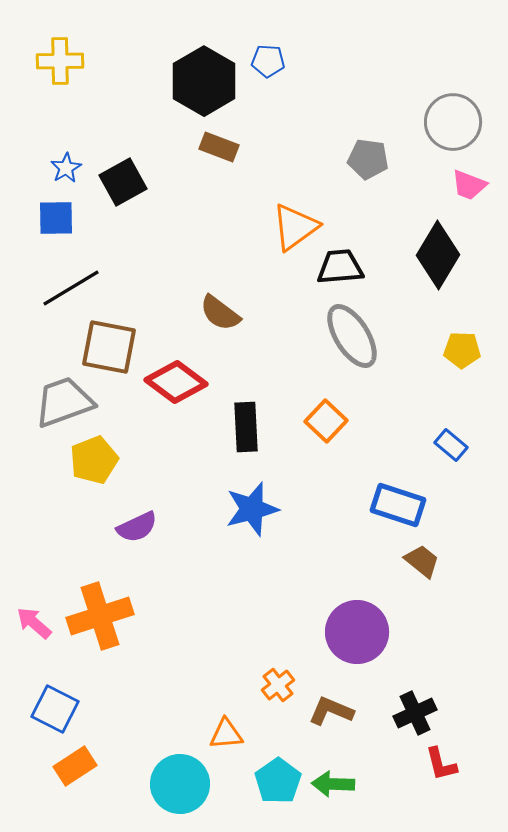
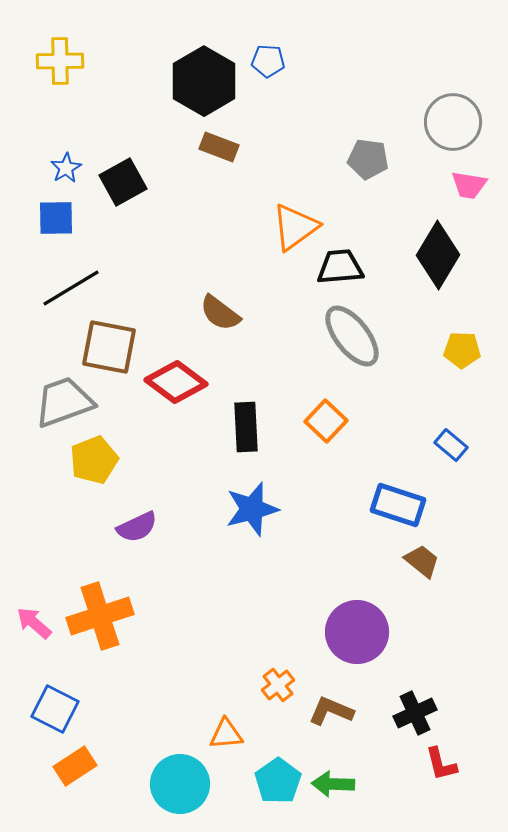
pink trapezoid at (469, 185): rotated 12 degrees counterclockwise
gray ellipse at (352, 336): rotated 6 degrees counterclockwise
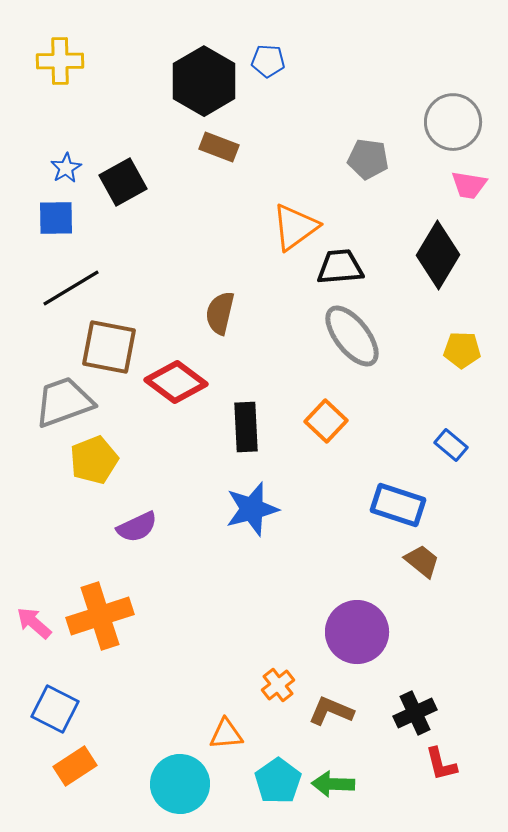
brown semicircle at (220, 313): rotated 66 degrees clockwise
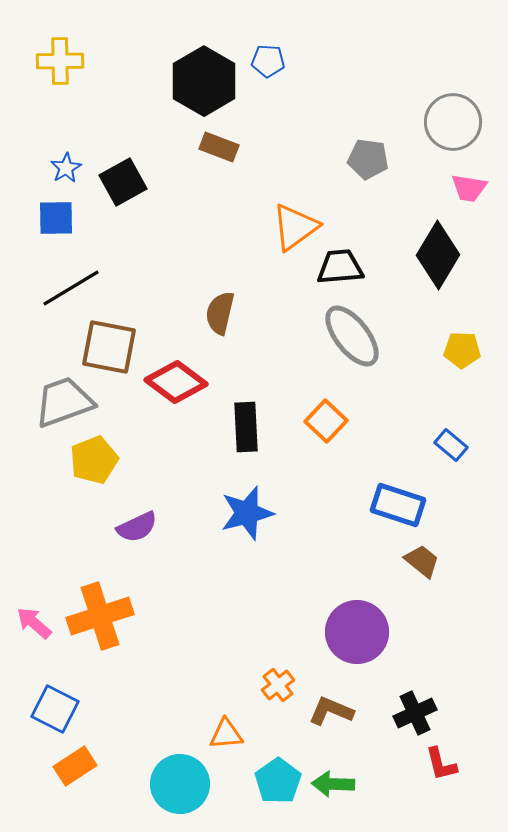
pink trapezoid at (469, 185): moved 3 px down
blue star at (252, 509): moved 5 px left, 4 px down
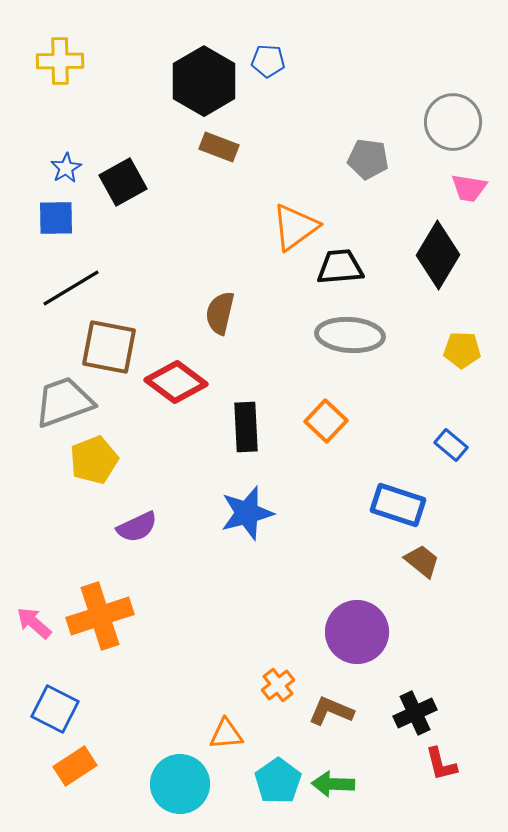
gray ellipse at (352, 336): moved 2 px left, 1 px up; rotated 48 degrees counterclockwise
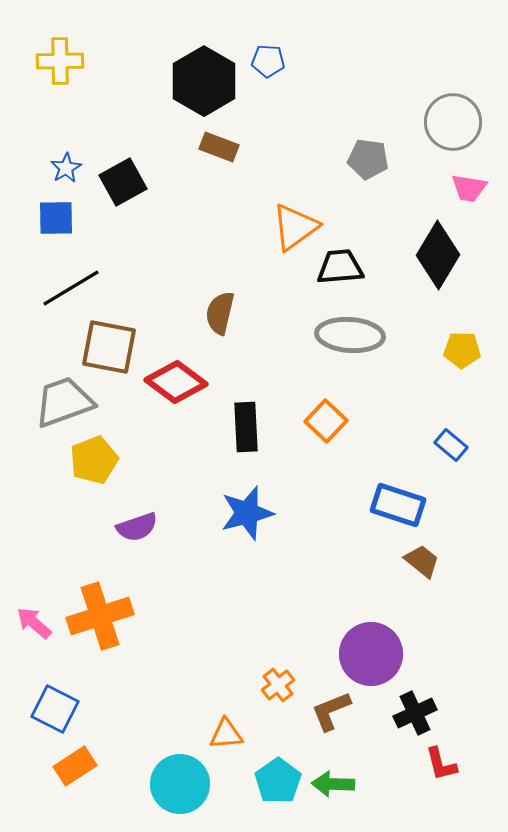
purple semicircle at (137, 527): rotated 6 degrees clockwise
purple circle at (357, 632): moved 14 px right, 22 px down
brown L-shape at (331, 711): rotated 45 degrees counterclockwise
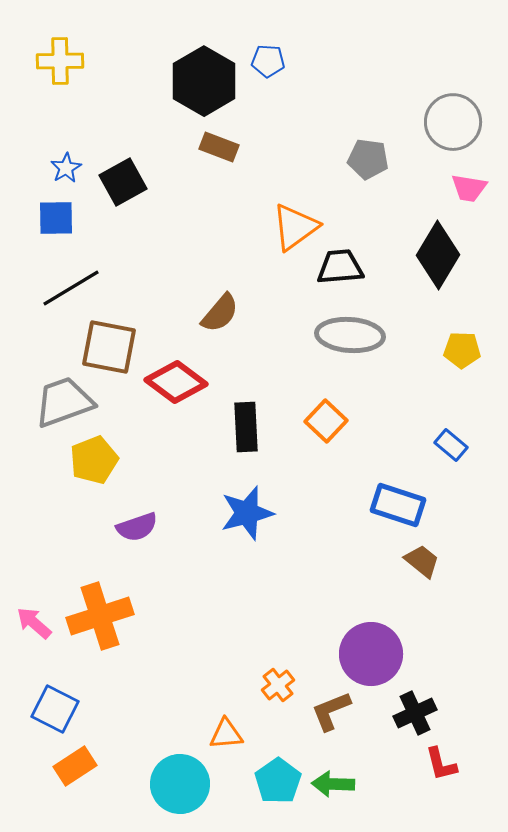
brown semicircle at (220, 313): rotated 153 degrees counterclockwise
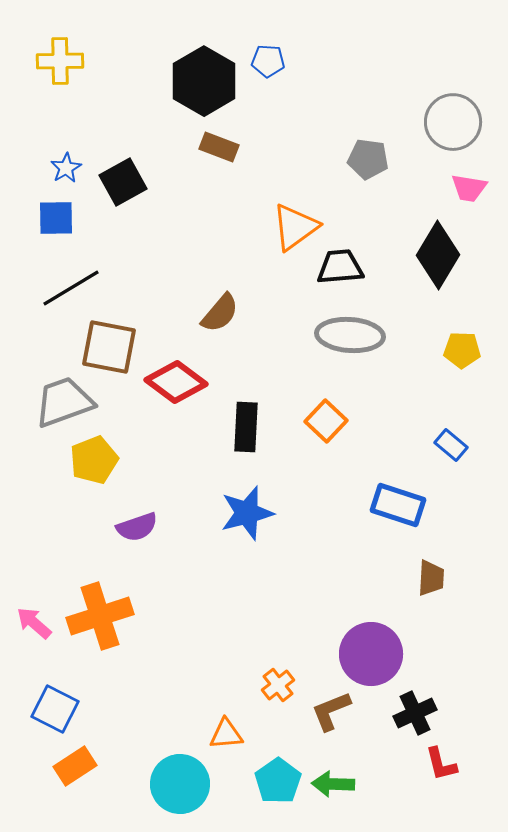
black rectangle at (246, 427): rotated 6 degrees clockwise
brown trapezoid at (422, 561): moved 9 px right, 17 px down; rotated 54 degrees clockwise
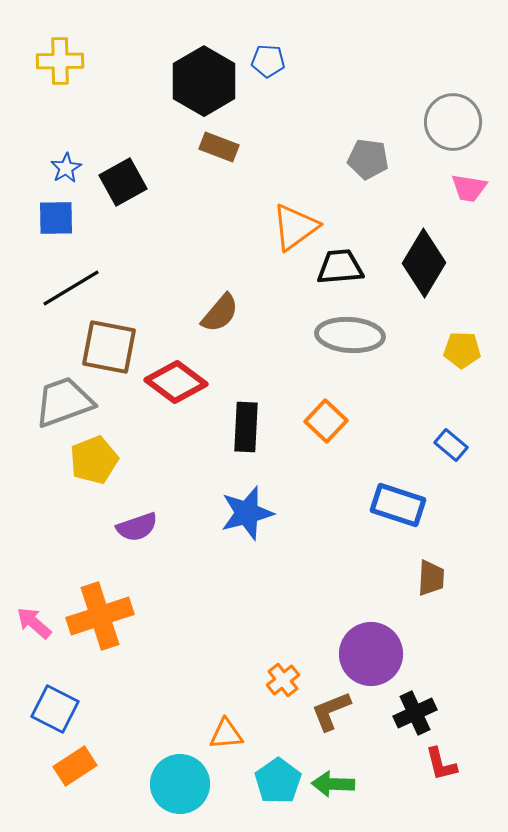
black diamond at (438, 255): moved 14 px left, 8 px down
orange cross at (278, 685): moved 5 px right, 5 px up
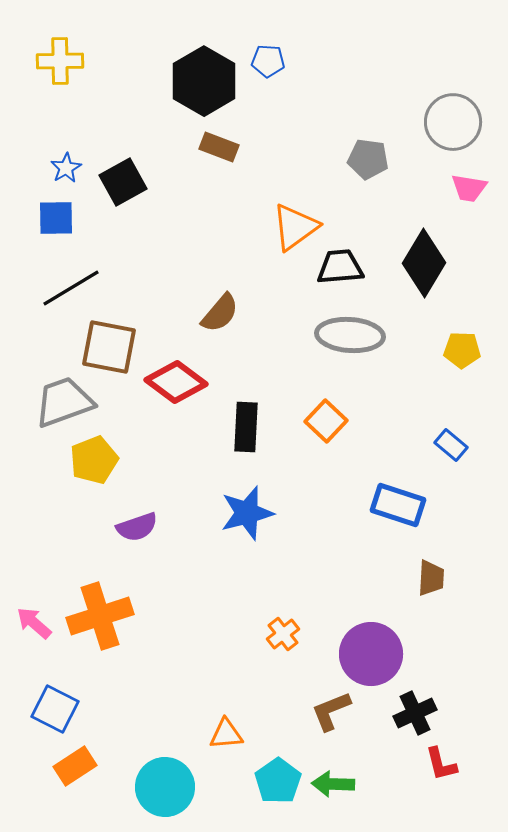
orange cross at (283, 680): moved 46 px up
cyan circle at (180, 784): moved 15 px left, 3 px down
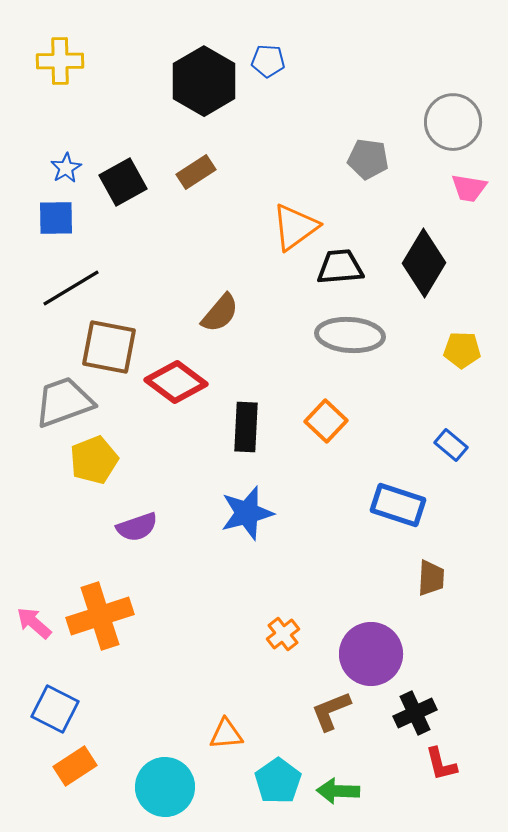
brown rectangle at (219, 147): moved 23 px left, 25 px down; rotated 54 degrees counterclockwise
green arrow at (333, 784): moved 5 px right, 7 px down
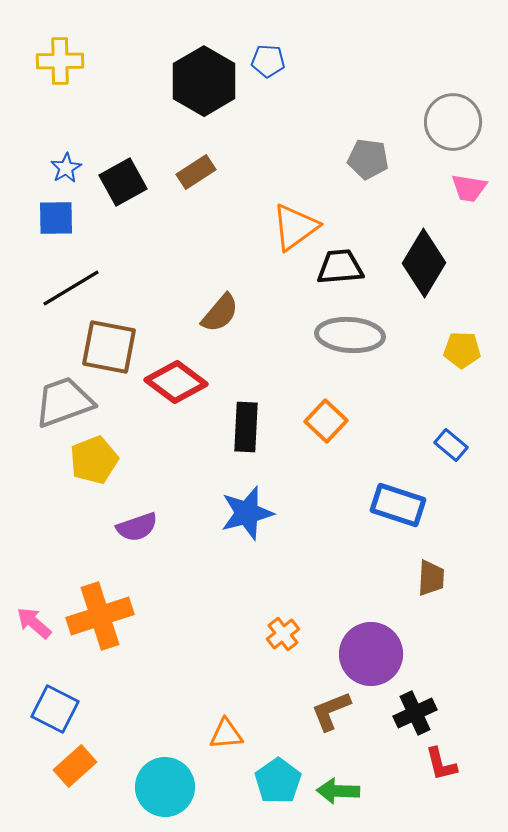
orange rectangle at (75, 766): rotated 9 degrees counterclockwise
